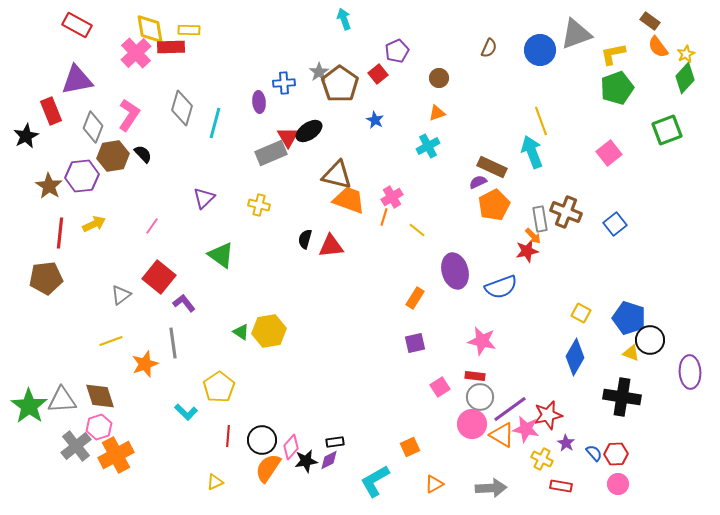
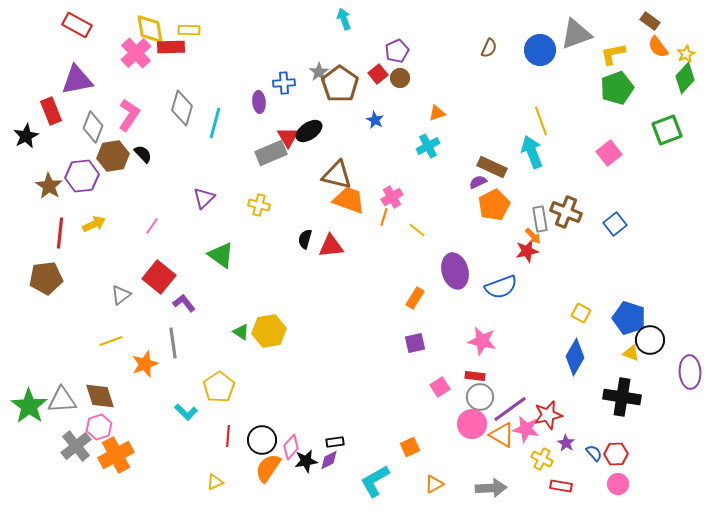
brown circle at (439, 78): moved 39 px left
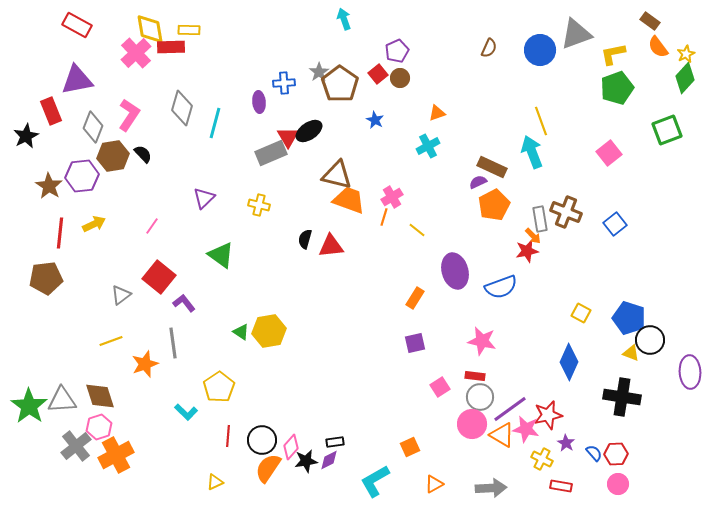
blue diamond at (575, 357): moved 6 px left, 5 px down; rotated 6 degrees counterclockwise
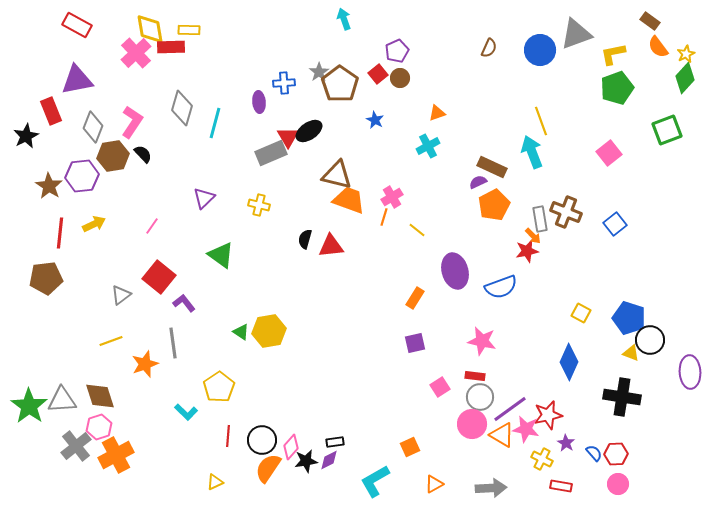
pink L-shape at (129, 115): moved 3 px right, 7 px down
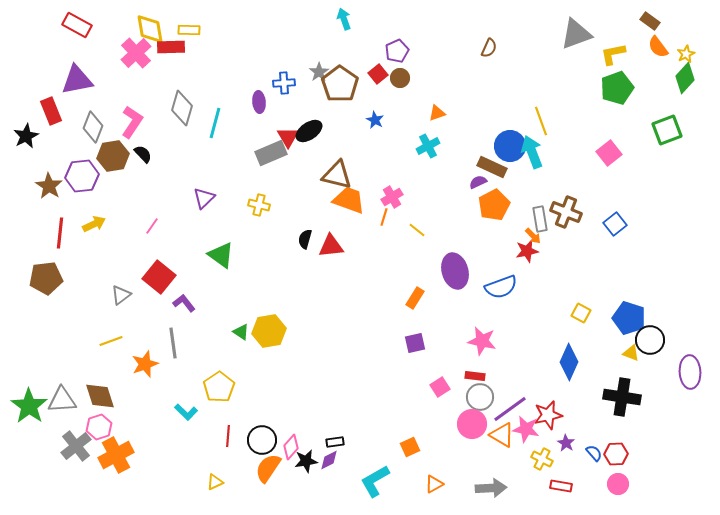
blue circle at (540, 50): moved 30 px left, 96 px down
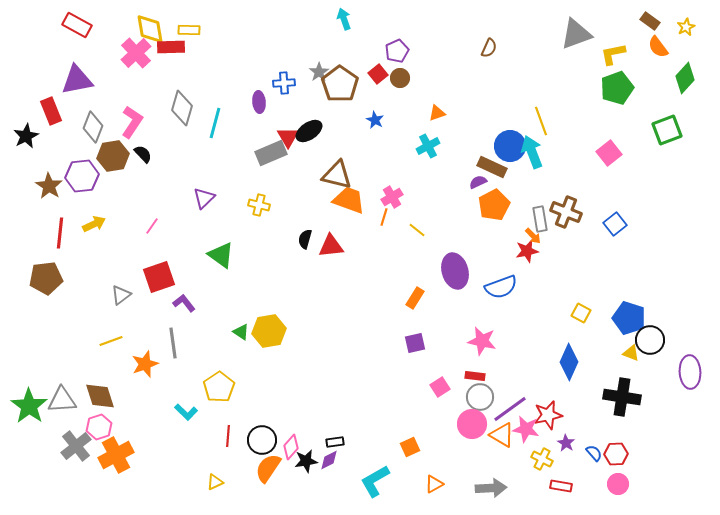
yellow star at (686, 54): moved 27 px up
red square at (159, 277): rotated 32 degrees clockwise
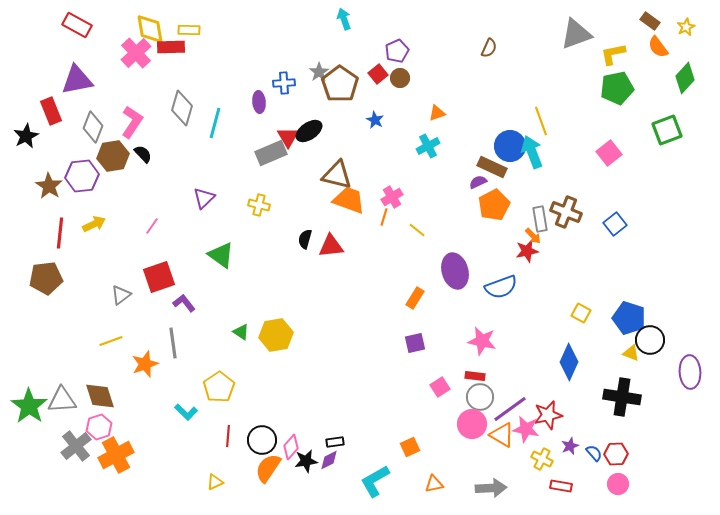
green pentagon at (617, 88): rotated 8 degrees clockwise
yellow hexagon at (269, 331): moved 7 px right, 4 px down
purple star at (566, 443): moved 4 px right, 3 px down; rotated 18 degrees clockwise
orange triangle at (434, 484): rotated 18 degrees clockwise
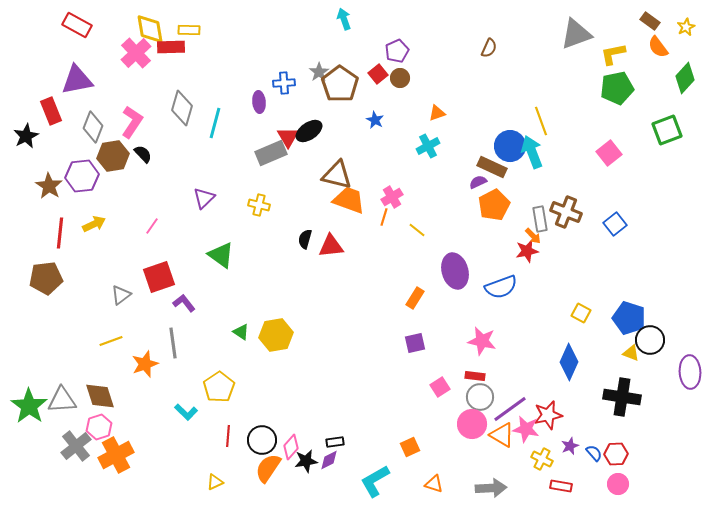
orange triangle at (434, 484): rotated 30 degrees clockwise
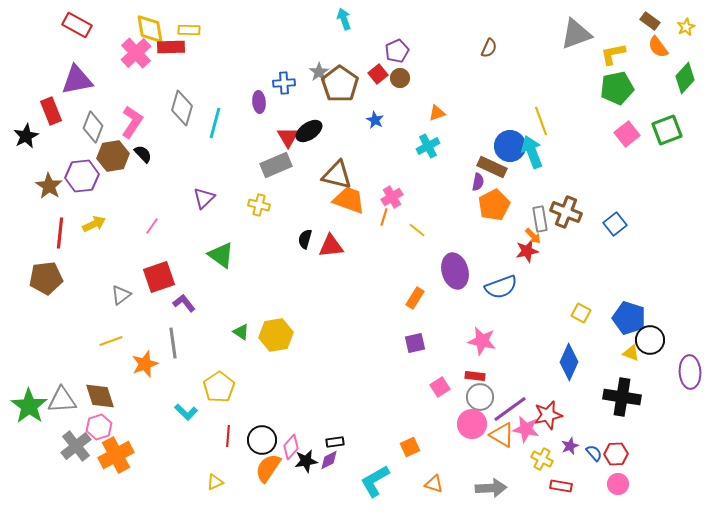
gray rectangle at (271, 153): moved 5 px right, 12 px down
pink square at (609, 153): moved 18 px right, 19 px up
purple semicircle at (478, 182): rotated 126 degrees clockwise
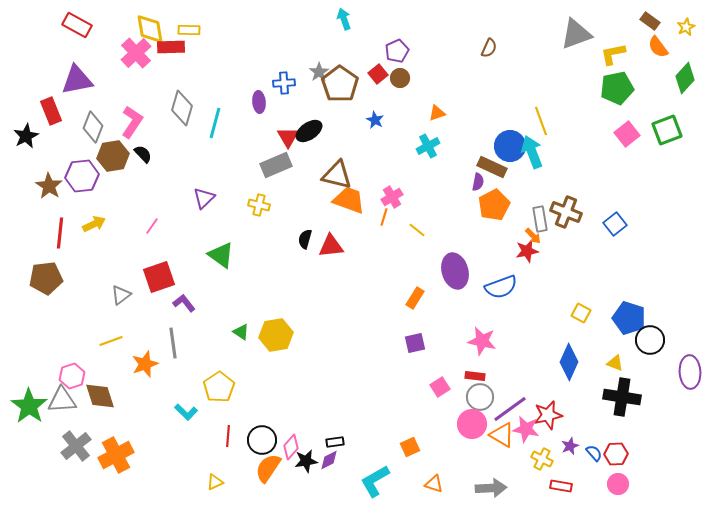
yellow triangle at (631, 353): moved 16 px left, 10 px down
pink hexagon at (99, 427): moved 27 px left, 51 px up
